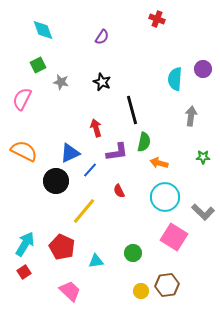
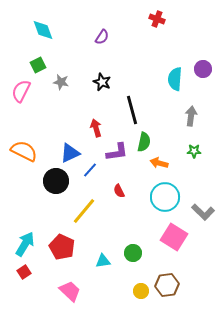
pink semicircle: moved 1 px left, 8 px up
green star: moved 9 px left, 6 px up
cyan triangle: moved 7 px right
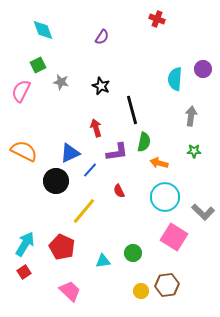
black star: moved 1 px left, 4 px down
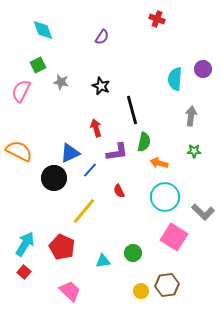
orange semicircle: moved 5 px left
black circle: moved 2 px left, 3 px up
red square: rotated 16 degrees counterclockwise
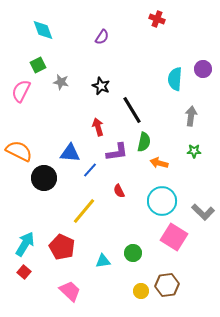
black line: rotated 16 degrees counterclockwise
red arrow: moved 2 px right, 1 px up
blue triangle: rotated 30 degrees clockwise
black circle: moved 10 px left
cyan circle: moved 3 px left, 4 px down
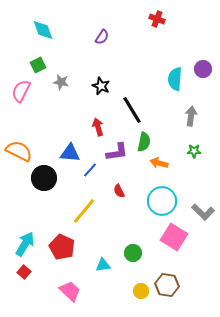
cyan triangle: moved 4 px down
brown hexagon: rotated 15 degrees clockwise
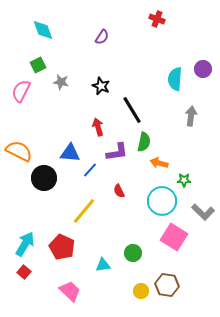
green star: moved 10 px left, 29 px down
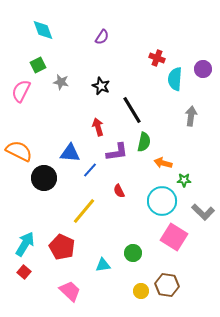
red cross: moved 39 px down
orange arrow: moved 4 px right
